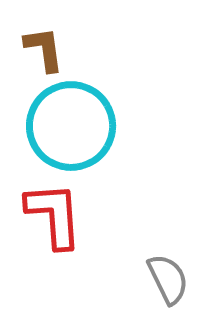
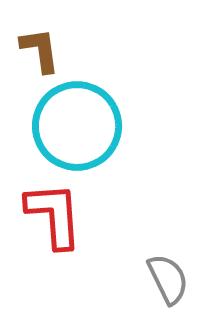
brown L-shape: moved 4 px left, 1 px down
cyan circle: moved 6 px right
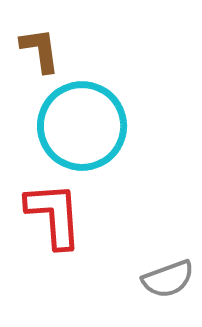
cyan circle: moved 5 px right
gray semicircle: rotated 96 degrees clockwise
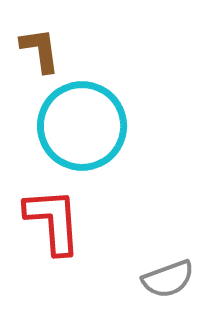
red L-shape: moved 1 px left, 6 px down
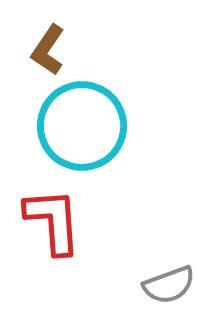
brown L-shape: moved 8 px right; rotated 138 degrees counterclockwise
gray semicircle: moved 1 px right, 6 px down
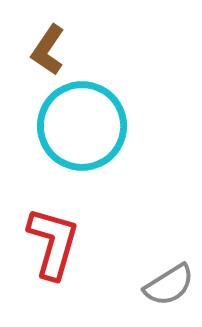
red L-shape: moved 22 px down; rotated 20 degrees clockwise
gray semicircle: rotated 12 degrees counterclockwise
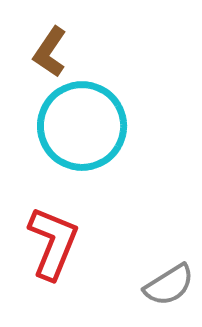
brown L-shape: moved 2 px right, 2 px down
red L-shape: rotated 6 degrees clockwise
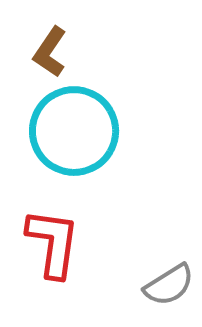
cyan circle: moved 8 px left, 5 px down
red L-shape: rotated 14 degrees counterclockwise
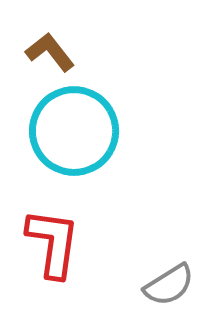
brown L-shape: rotated 108 degrees clockwise
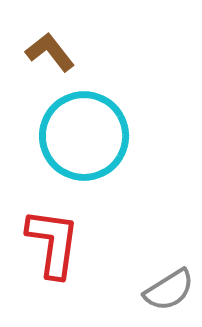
cyan circle: moved 10 px right, 5 px down
gray semicircle: moved 5 px down
